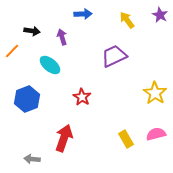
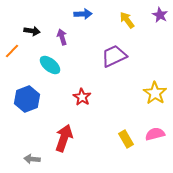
pink semicircle: moved 1 px left
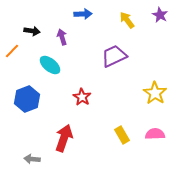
pink semicircle: rotated 12 degrees clockwise
yellow rectangle: moved 4 px left, 4 px up
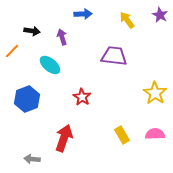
purple trapezoid: rotated 32 degrees clockwise
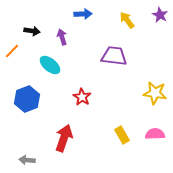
yellow star: rotated 25 degrees counterclockwise
gray arrow: moved 5 px left, 1 px down
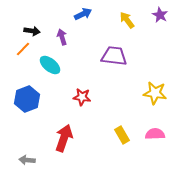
blue arrow: rotated 24 degrees counterclockwise
orange line: moved 11 px right, 2 px up
red star: rotated 24 degrees counterclockwise
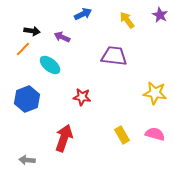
purple arrow: rotated 49 degrees counterclockwise
pink semicircle: rotated 18 degrees clockwise
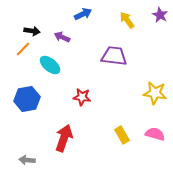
blue hexagon: rotated 10 degrees clockwise
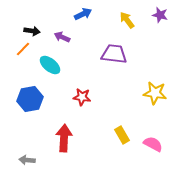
purple star: rotated 14 degrees counterclockwise
purple trapezoid: moved 2 px up
blue hexagon: moved 3 px right
pink semicircle: moved 2 px left, 10 px down; rotated 12 degrees clockwise
red arrow: rotated 16 degrees counterclockwise
